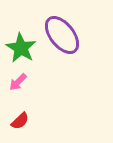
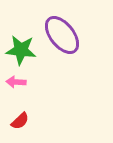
green star: moved 2 px down; rotated 24 degrees counterclockwise
pink arrow: moved 2 px left; rotated 48 degrees clockwise
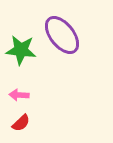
pink arrow: moved 3 px right, 13 px down
red semicircle: moved 1 px right, 2 px down
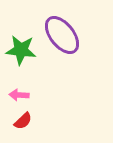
red semicircle: moved 2 px right, 2 px up
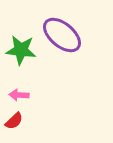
purple ellipse: rotated 12 degrees counterclockwise
red semicircle: moved 9 px left
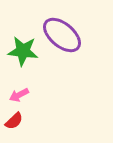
green star: moved 2 px right, 1 px down
pink arrow: rotated 30 degrees counterclockwise
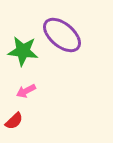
pink arrow: moved 7 px right, 4 px up
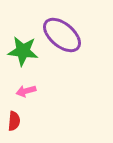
pink arrow: rotated 12 degrees clockwise
red semicircle: rotated 42 degrees counterclockwise
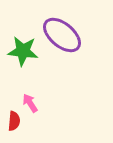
pink arrow: moved 4 px right, 12 px down; rotated 72 degrees clockwise
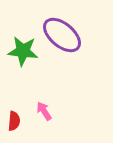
pink arrow: moved 14 px right, 8 px down
